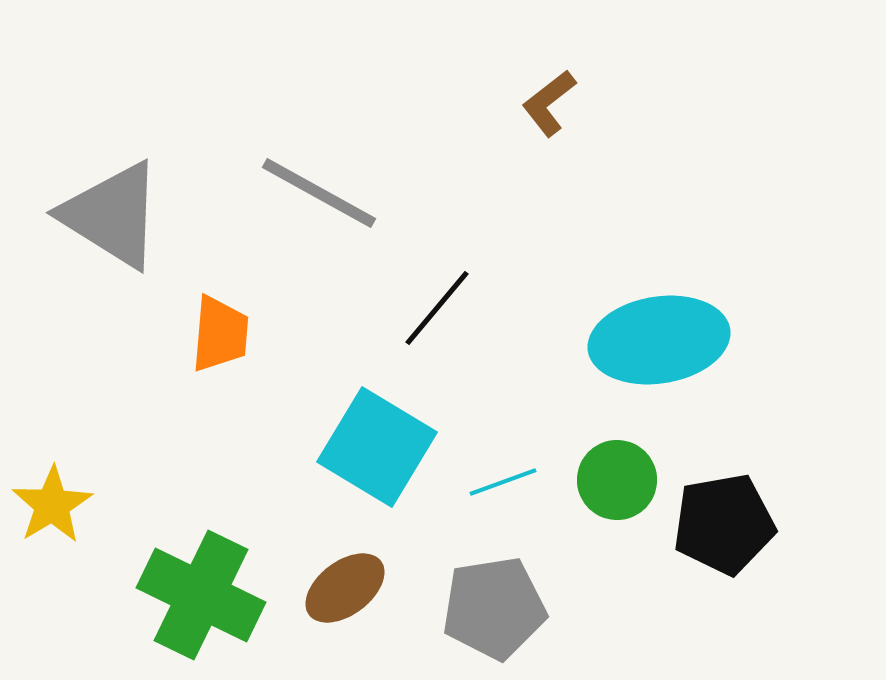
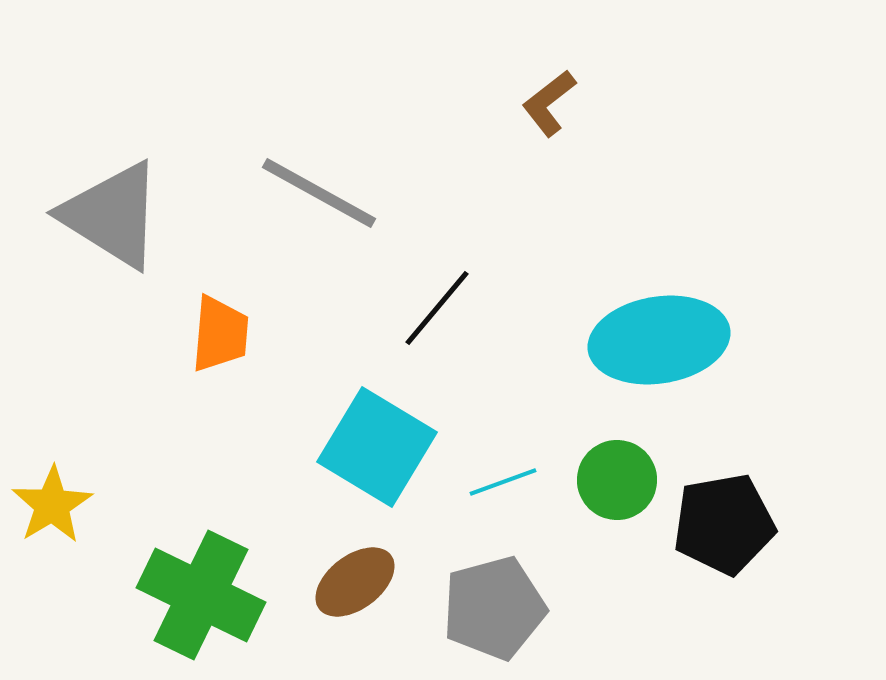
brown ellipse: moved 10 px right, 6 px up
gray pentagon: rotated 6 degrees counterclockwise
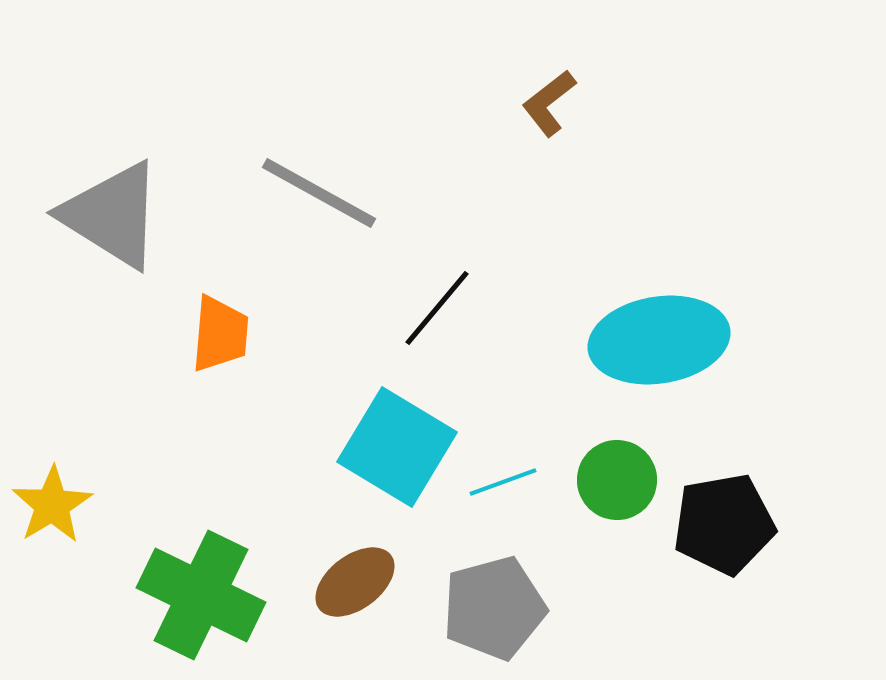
cyan square: moved 20 px right
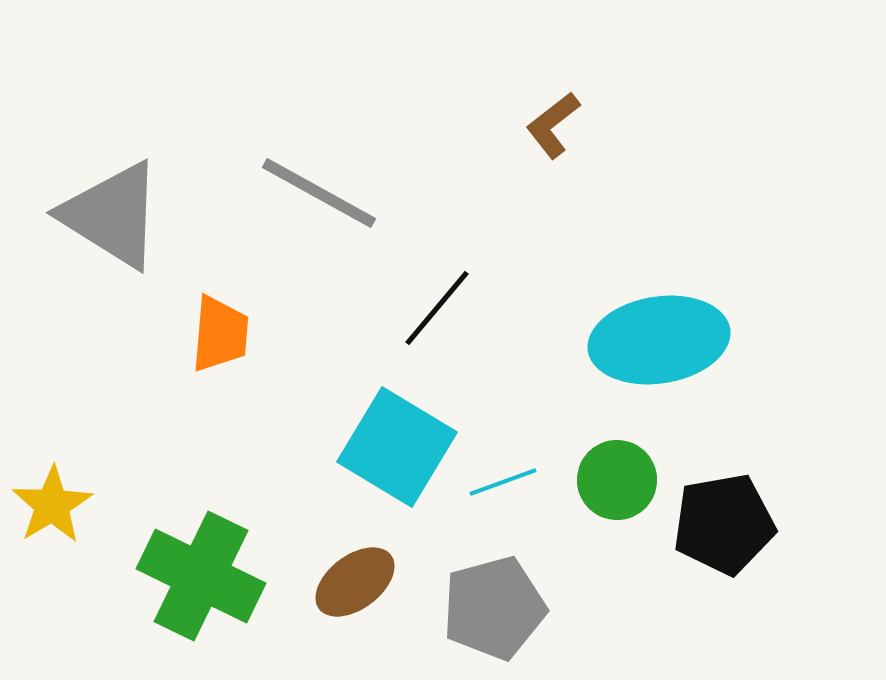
brown L-shape: moved 4 px right, 22 px down
green cross: moved 19 px up
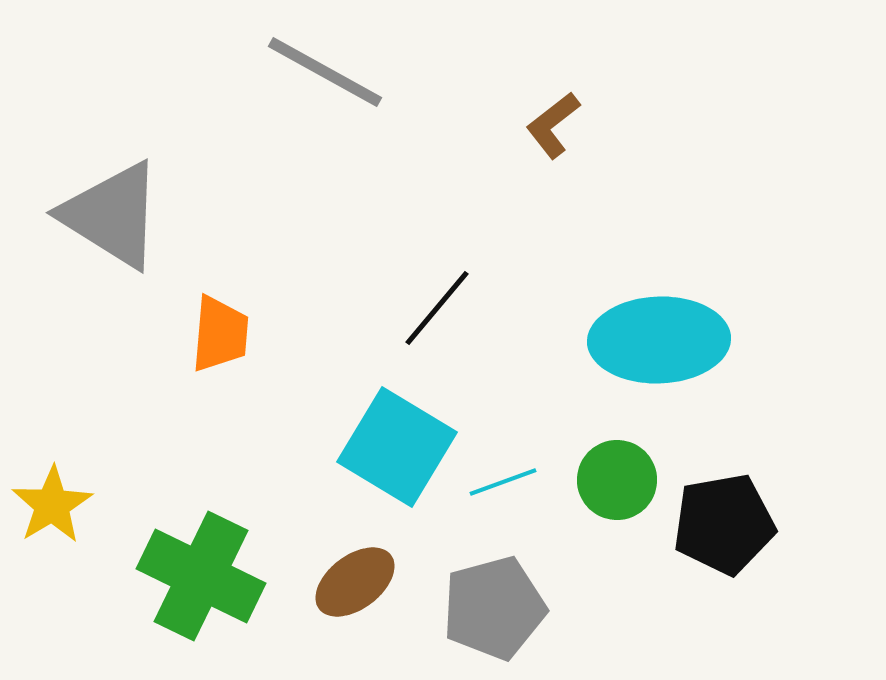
gray line: moved 6 px right, 121 px up
cyan ellipse: rotated 7 degrees clockwise
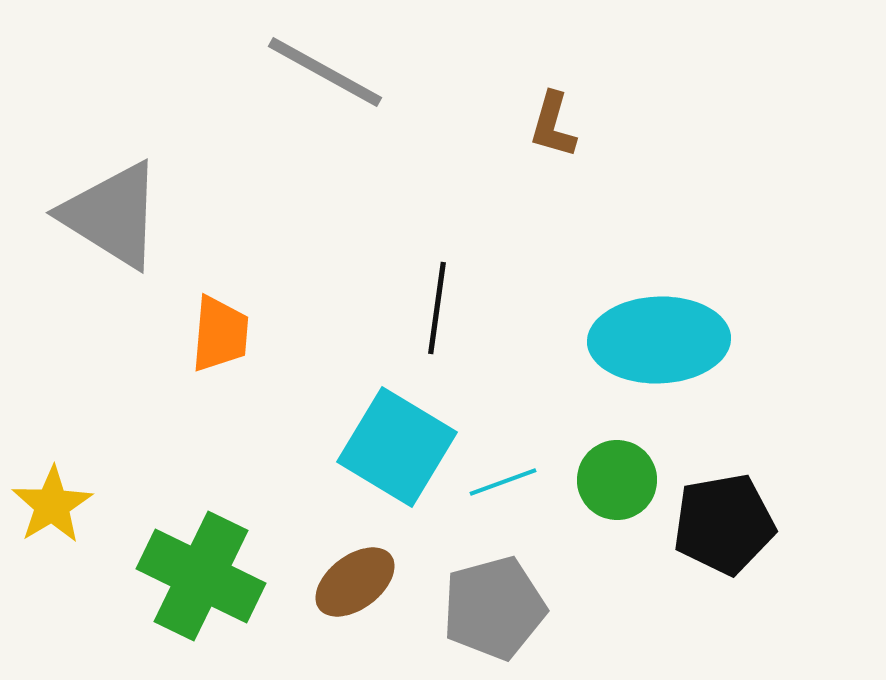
brown L-shape: rotated 36 degrees counterclockwise
black line: rotated 32 degrees counterclockwise
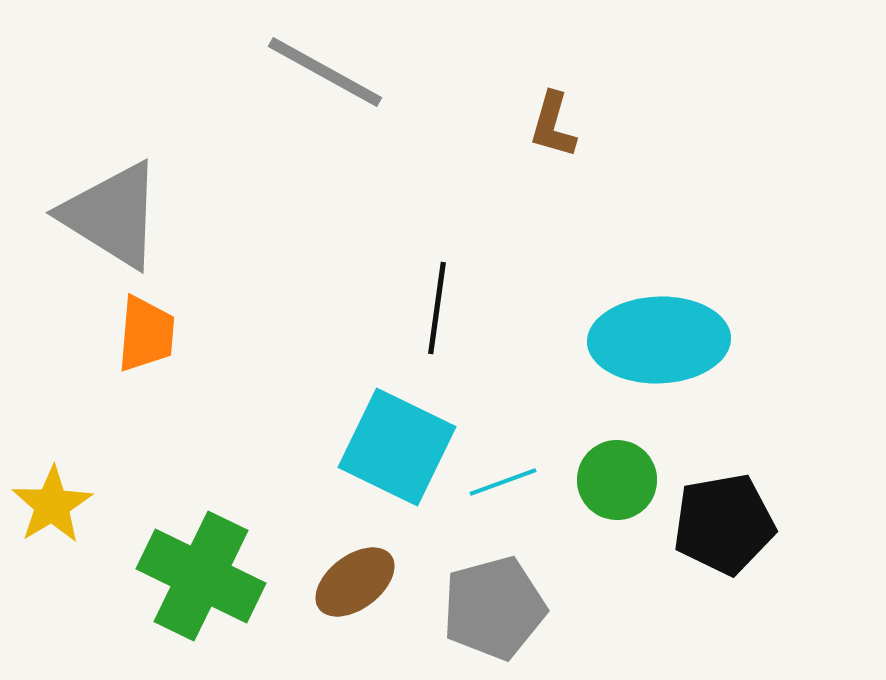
orange trapezoid: moved 74 px left
cyan square: rotated 5 degrees counterclockwise
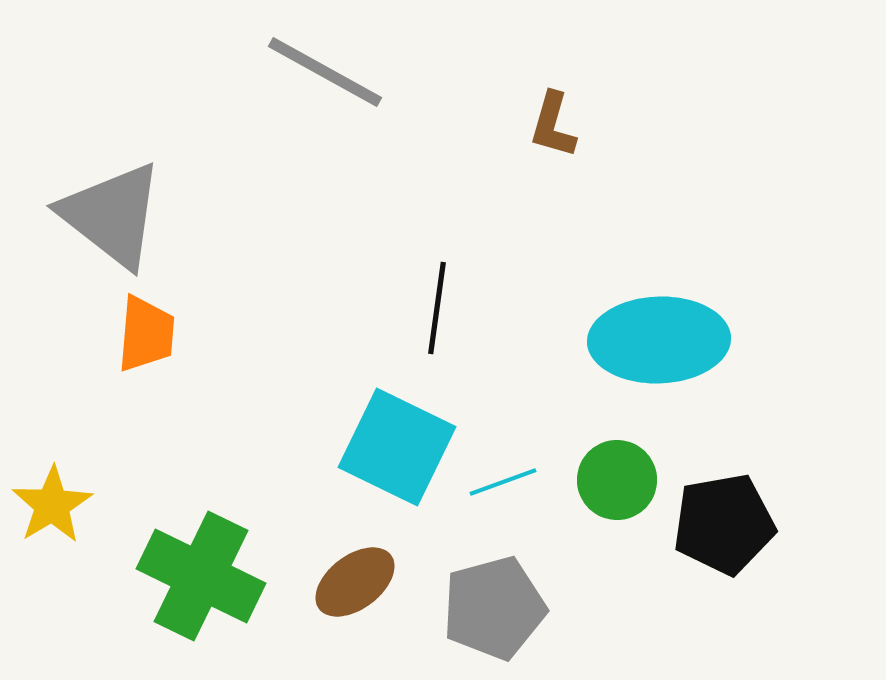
gray triangle: rotated 6 degrees clockwise
